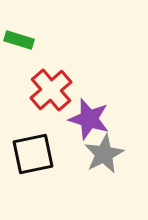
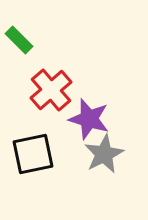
green rectangle: rotated 28 degrees clockwise
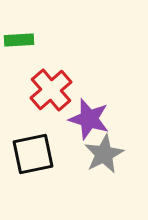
green rectangle: rotated 48 degrees counterclockwise
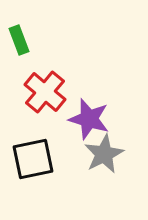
green rectangle: rotated 72 degrees clockwise
red cross: moved 6 px left, 2 px down; rotated 9 degrees counterclockwise
black square: moved 5 px down
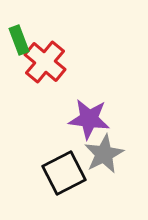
red cross: moved 30 px up
purple star: rotated 9 degrees counterclockwise
black square: moved 31 px right, 14 px down; rotated 15 degrees counterclockwise
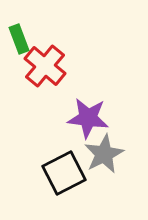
green rectangle: moved 1 px up
red cross: moved 4 px down
purple star: moved 1 px left, 1 px up
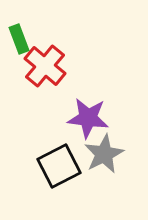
black square: moved 5 px left, 7 px up
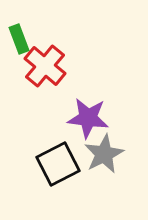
black square: moved 1 px left, 2 px up
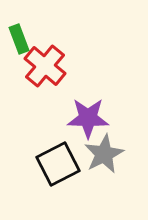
purple star: rotated 6 degrees counterclockwise
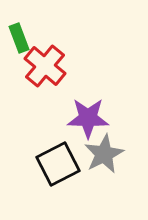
green rectangle: moved 1 px up
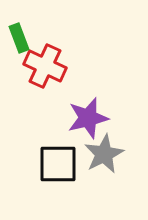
red cross: rotated 15 degrees counterclockwise
purple star: rotated 15 degrees counterclockwise
black square: rotated 27 degrees clockwise
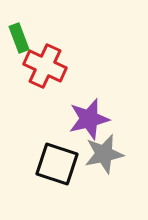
purple star: moved 1 px right, 1 px down
gray star: rotated 15 degrees clockwise
black square: moved 1 px left; rotated 18 degrees clockwise
